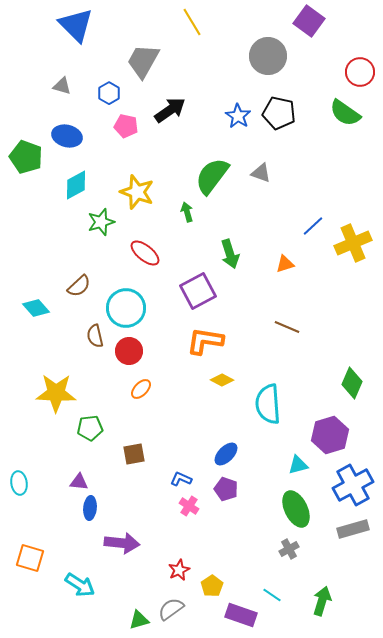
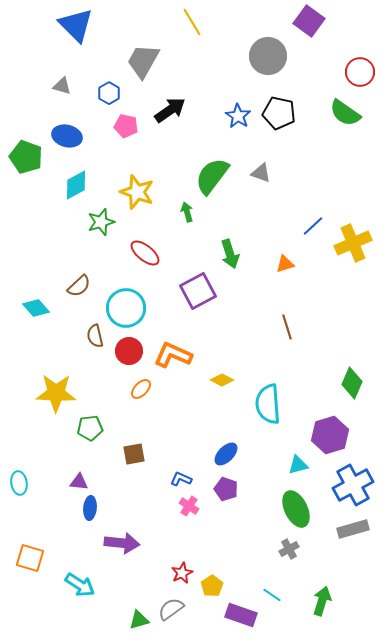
brown line at (287, 327): rotated 50 degrees clockwise
orange L-shape at (205, 341): moved 32 px left, 14 px down; rotated 15 degrees clockwise
red star at (179, 570): moved 3 px right, 3 px down
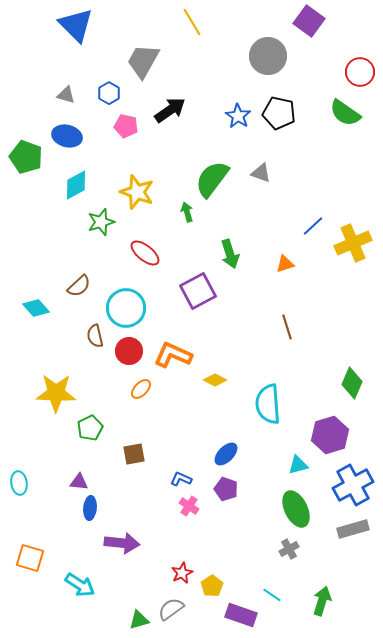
gray triangle at (62, 86): moved 4 px right, 9 px down
green semicircle at (212, 176): moved 3 px down
yellow diamond at (222, 380): moved 7 px left
green pentagon at (90, 428): rotated 20 degrees counterclockwise
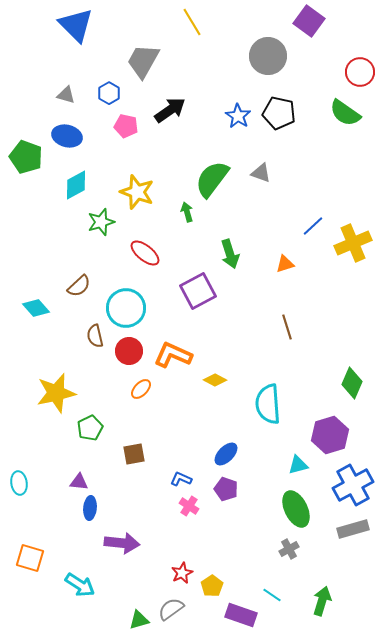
yellow star at (56, 393): rotated 15 degrees counterclockwise
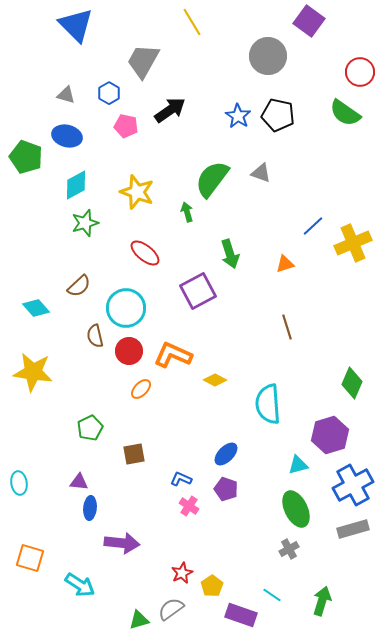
black pentagon at (279, 113): moved 1 px left, 2 px down
green star at (101, 222): moved 16 px left, 1 px down
yellow star at (56, 393): moved 23 px left, 21 px up; rotated 21 degrees clockwise
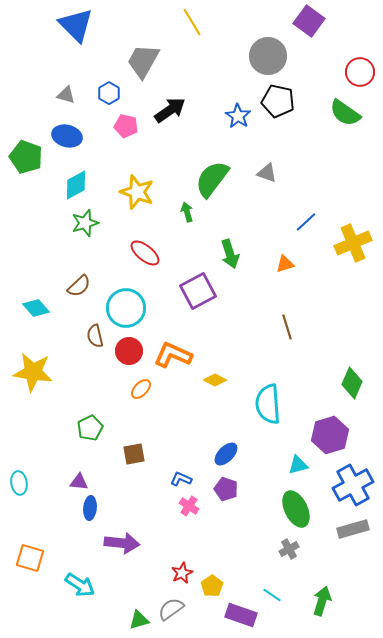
black pentagon at (278, 115): moved 14 px up
gray triangle at (261, 173): moved 6 px right
blue line at (313, 226): moved 7 px left, 4 px up
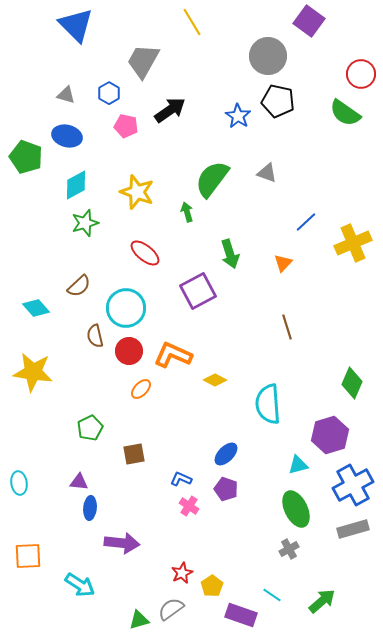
red circle at (360, 72): moved 1 px right, 2 px down
orange triangle at (285, 264): moved 2 px left, 1 px up; rotated 30 degrees counterclockwise
orange square at (30, 558): moved 2 px left, 2 px up; rotated 20 degrees counterclockwise
green arrow at (322, 601): rotated 32 degrees clockwise
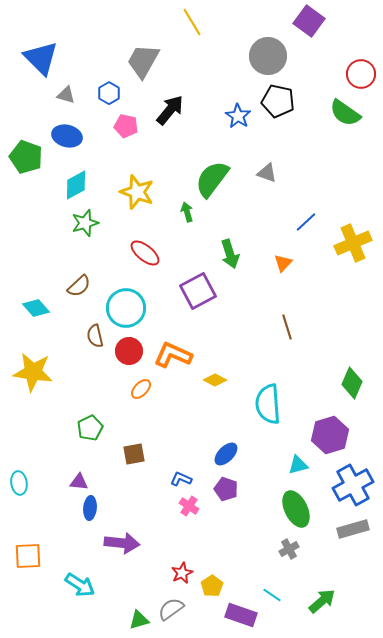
blue triangle at (76, 25): moved 35 px left, 33 px down
black arrow at (170, 110): rotated 16 degrees counterclockwise
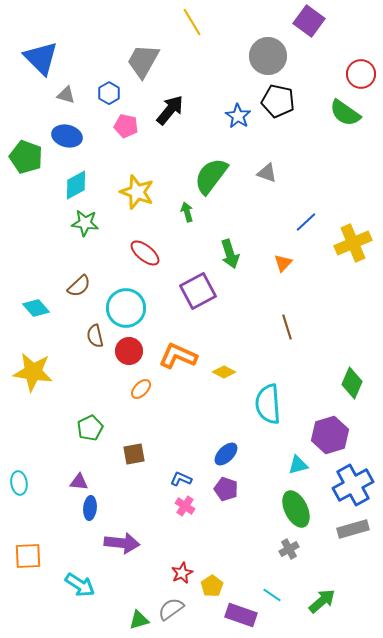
green semicircle at (212, 179): moved 1 px left, 3 px up
green star at (85, 223): rotated 24 degrees clockwise
orange L-shape at (173, 355): moved 5 px right, 1 px down
yellow diamond at (215, 380): moved 9 px right, 8 px up
pink cross at (189, 506): moved 4 px left
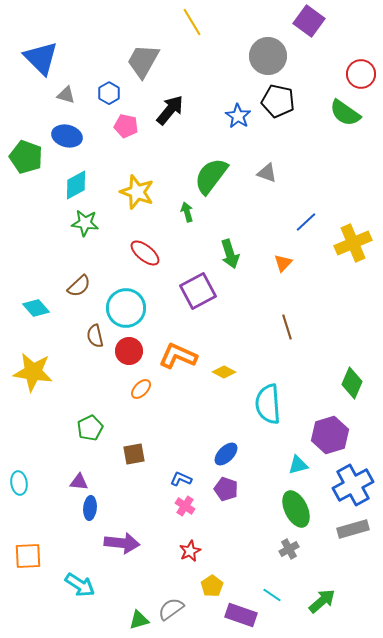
red star at (182, 573): moved 8 px right, 22 px up
